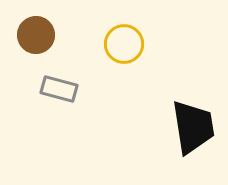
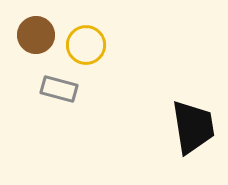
yellow circle: moved 38 px left, 1 px down
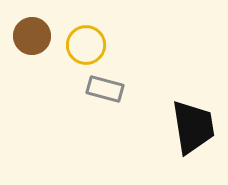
brown circle: moved 4 px left, 1 px down
gray rectangle: moved 46 px right
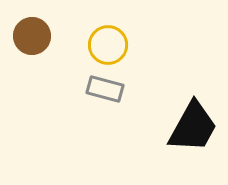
yellow circle: moved 22 px right
black trapezoid: rotated 38 degrees clockwise
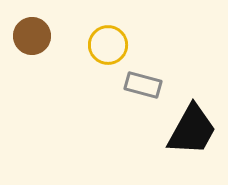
gray rectangle: moved 38 px right, 4 px up
black trapezoid: moved 1 px left, 3 px down
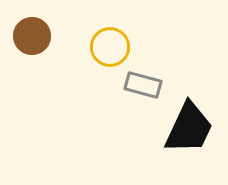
yellow circle: moved 2 px right, 2 px down
black trapezoid: moved 3 px left, 2 px up; rotated 4 degrees counterclockwise
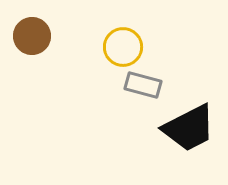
yellow circle: moved 13 px right
black trapezoid: rotated 38 degrees clockwise
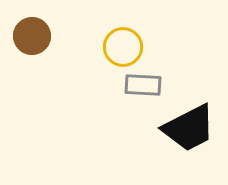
gray rectangle: rotated 12 degrees counterclockwise
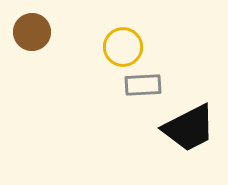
brown circle: moved 4 px up
gray rectangle: rotated 6 degrees counterclockwise
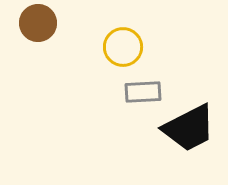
brown circle: moved 6 px right, 9 px up
gray rectangle: moved 7 px down
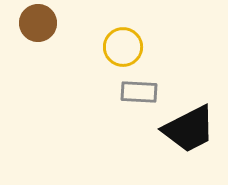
gray rectangle: moved 4 px left; rotated 6 degrees clockwise
black trapezoid: moved 1 px down
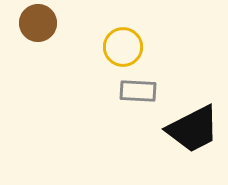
gray rectangle: moved 1 px left, 1 px up
black trapezoid: moved 4 px right
